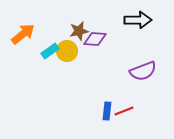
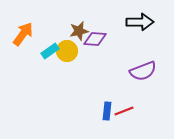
black arrow: moved 2 px right, 2 px down
orange arrow: rotated 15 degrees counterclockwise
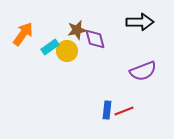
brown star: moved 2 px left, 1 px up
purple diamond: rotated 70 degrees clockwise
cyan rectangle: moved 4 px up
blue rectangle: moved 1 px up
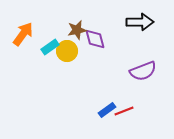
blue rectangle: rotated 48 degrees clockwise
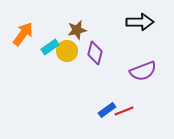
purple diamond: moved 14 px down; rotated 30 degrees clockwise
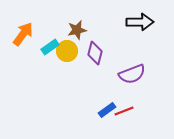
purple semicircle: moved 11 px left, 3 px down
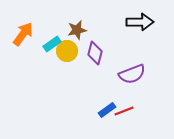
cyan rectangle: moved 2 px right, 3 px up
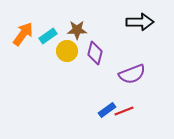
brown star: rotated 12 degrees clockwise
cyan rectangle: moved 4 px left, 8 px up
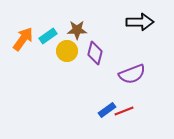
orange arrow: moved 5 px down
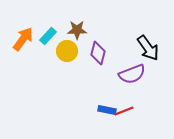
black arrow: moved 8 px right, 26 px down; rotated 56 degrees clockwise
cyan rectangle: rotated 12 degrees counterclockwise
purple diamond: moved 3 px right
blue rectangle: rotated 48 degrees clockwise
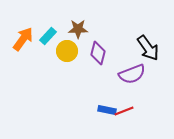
brown star: moved 1 px right, 1 px up
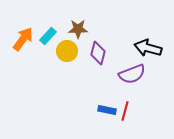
black arrow: rotated 140 degrees clockwise
red line: moved 1 px right; rotated 54 degrees counterclockwise
